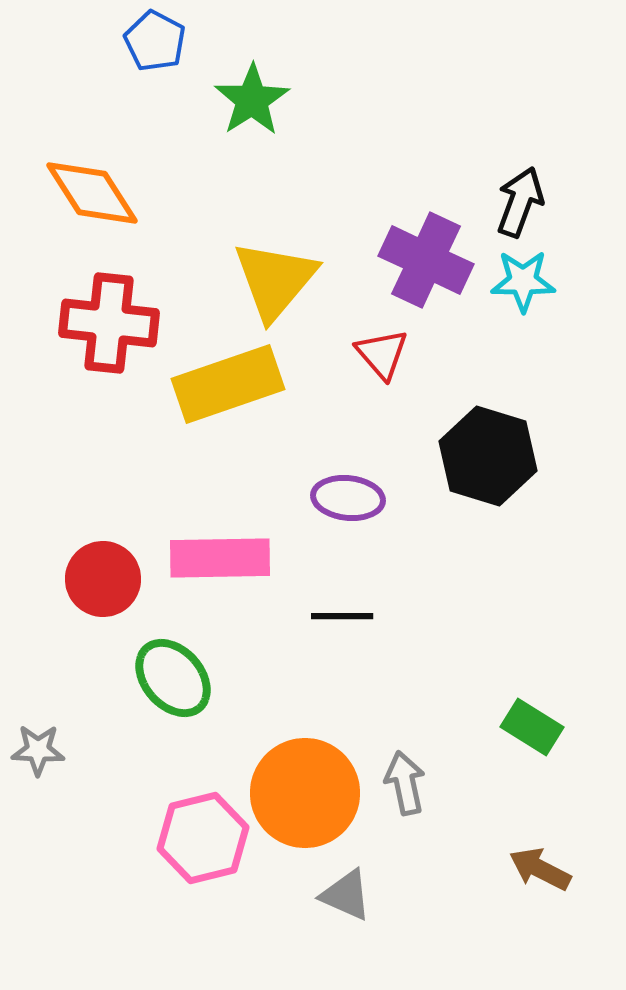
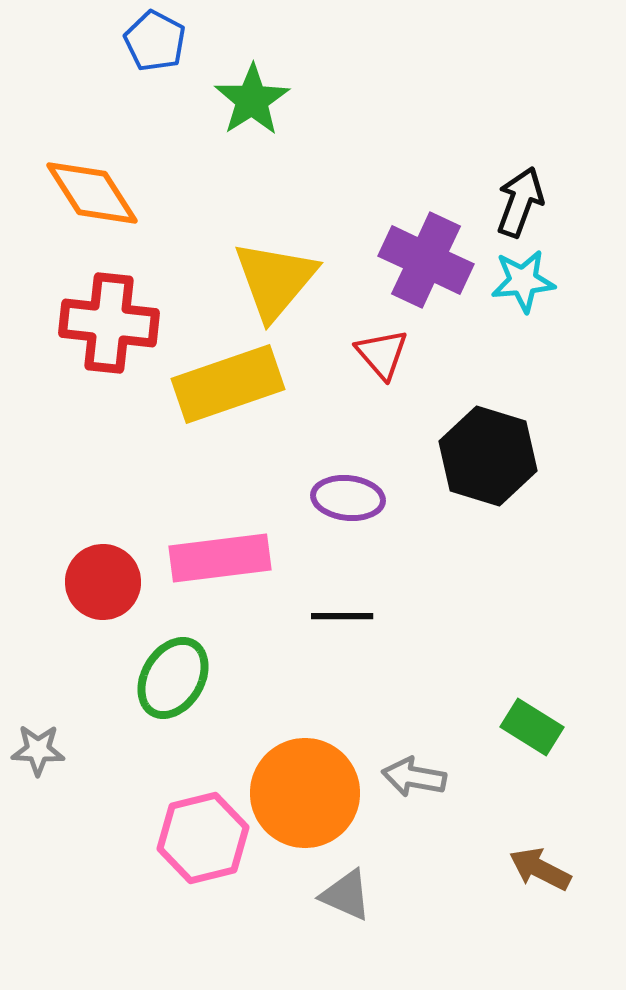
cyan star: rotated 6 degrees counterclockwise
pink rectangle: rotated 6 degrees counterclockwise
red circle: moved 3 px down
green ellipse: rotated 72 degrees clockwise
gray arrow: moved 9 px right, 6 px up; rotated 68 degrees counterclockwise
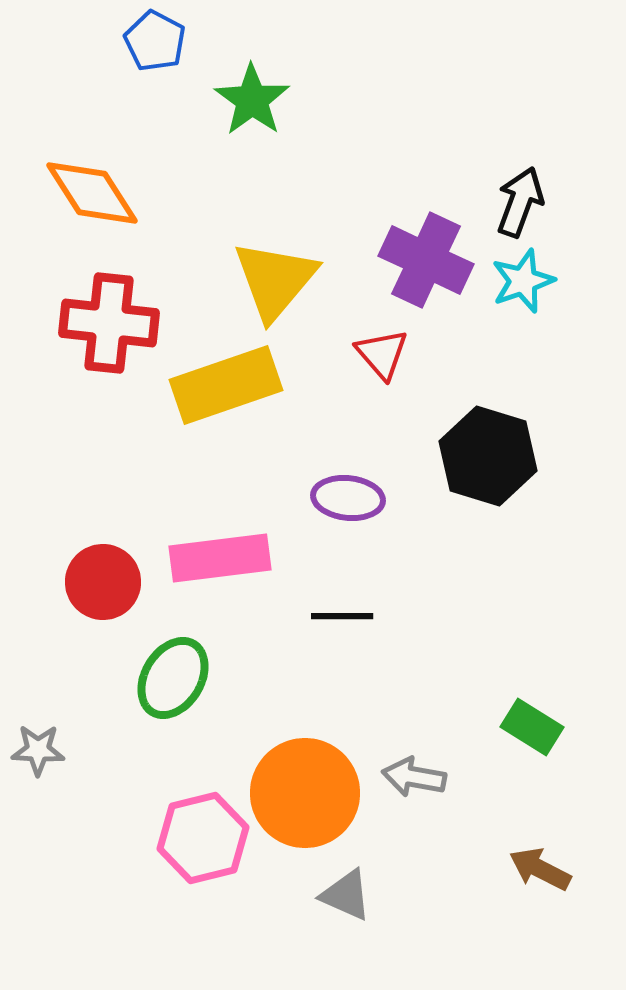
green star: rotated 4 degrees counterclockwise
cyan star: rotated 14 degrees counterclockwise
yellow rectangle: moved 2 px left, 1 px down
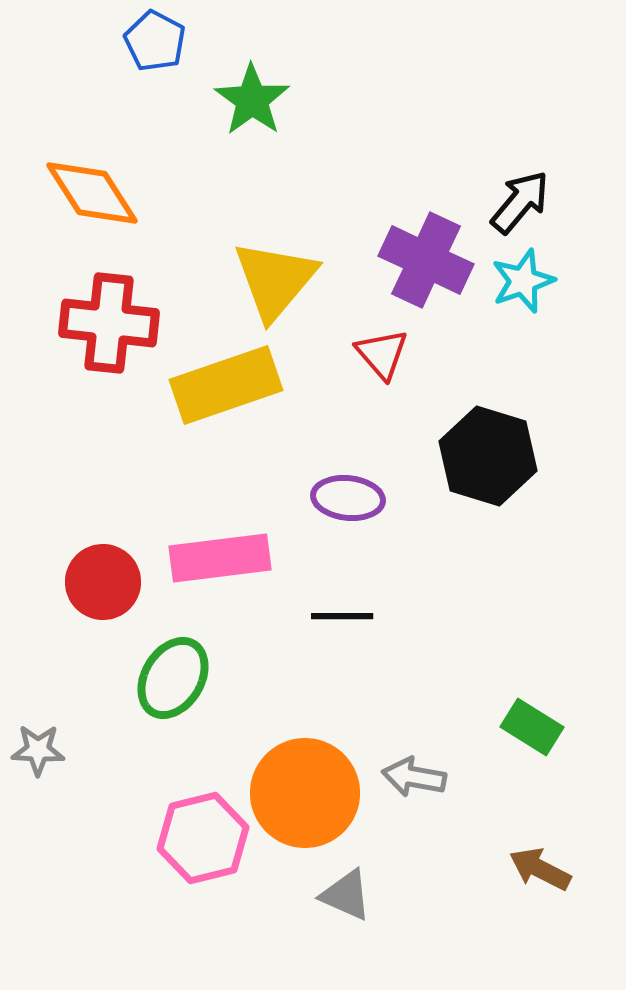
black arrow: rotated 20 degrees clockwise
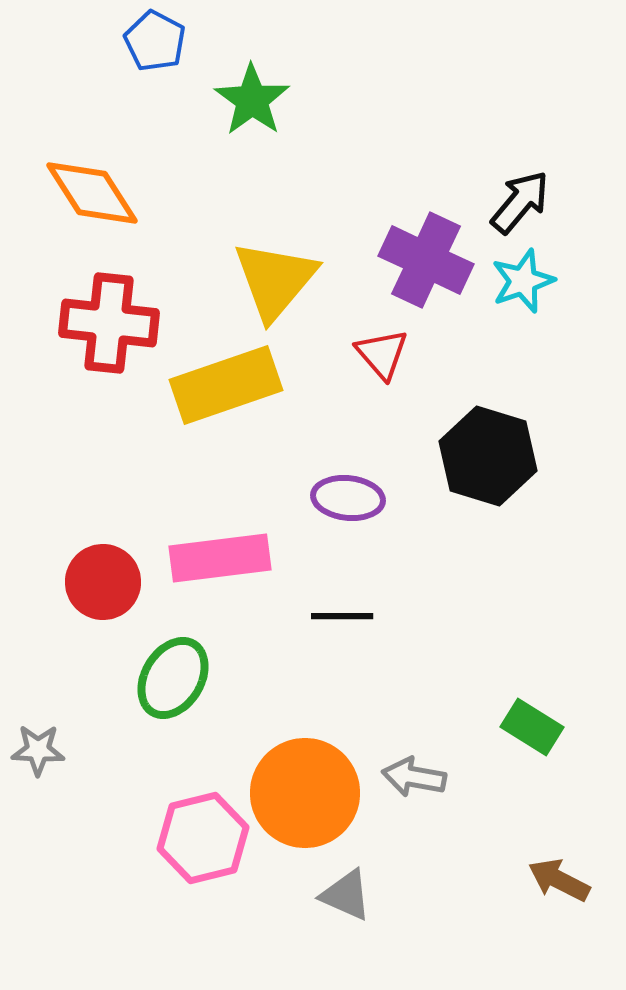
brown arrow: moved 19 px right, 11 px down
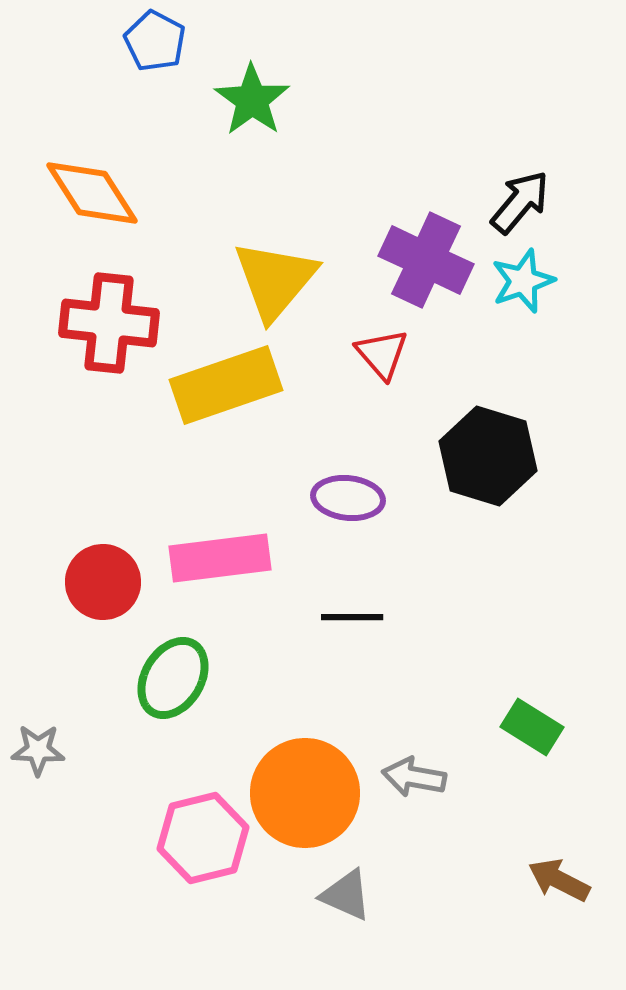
black line: moved 10 px right, 1 px down
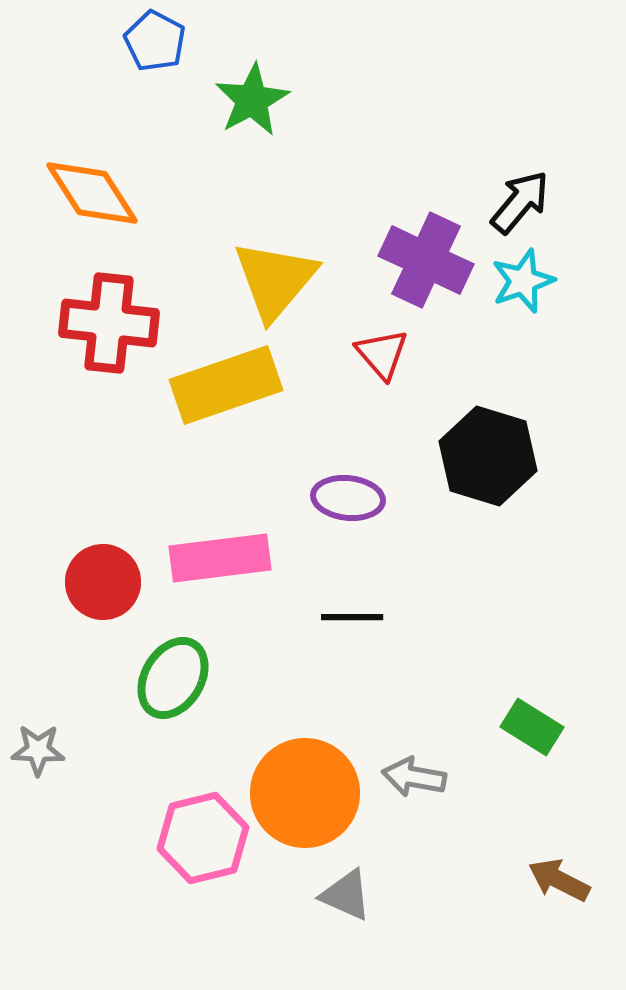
green star: rotated 8 degrees clockwise
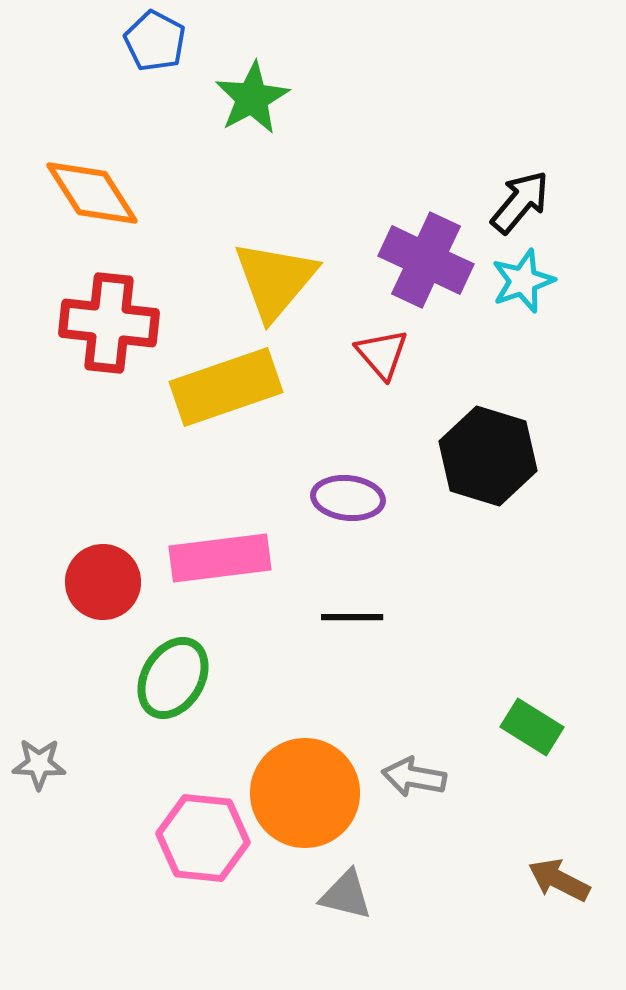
green star: moved 2 px up
yellow rectangle: moved 2 px down
gray star: moved 1 px right, 14 px down
pink hexagon: rotated 20 degrees clockwise
gray triangle: rotated 10 degrees counterclockwise
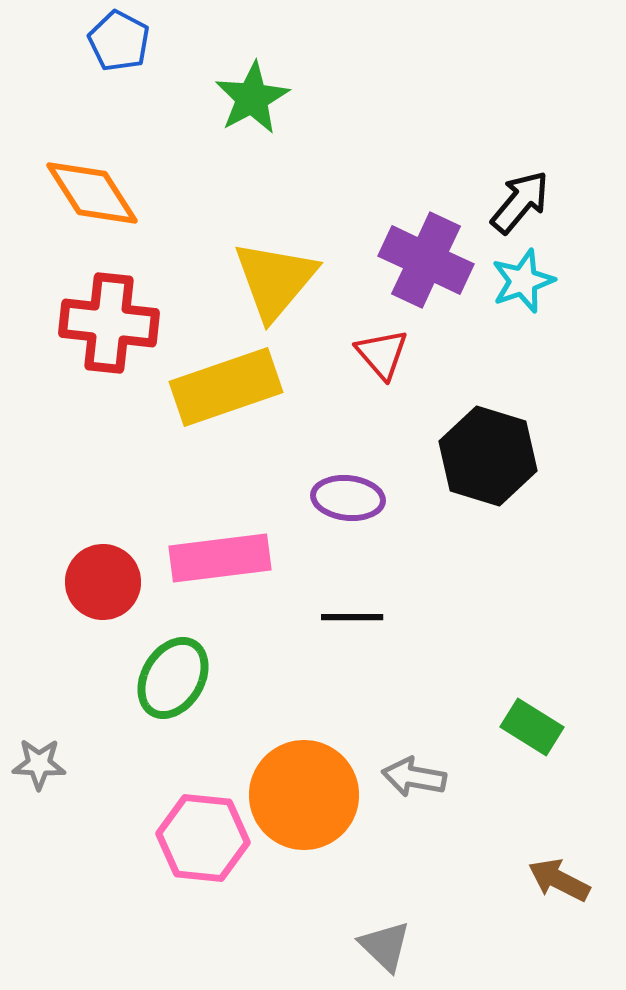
blue pentagon: moved 36 px left
orange circle: moved 1 px left, 2 px down
gray triangle: moved 39 px right, 51 px down; rotated 30 degrees clockwise
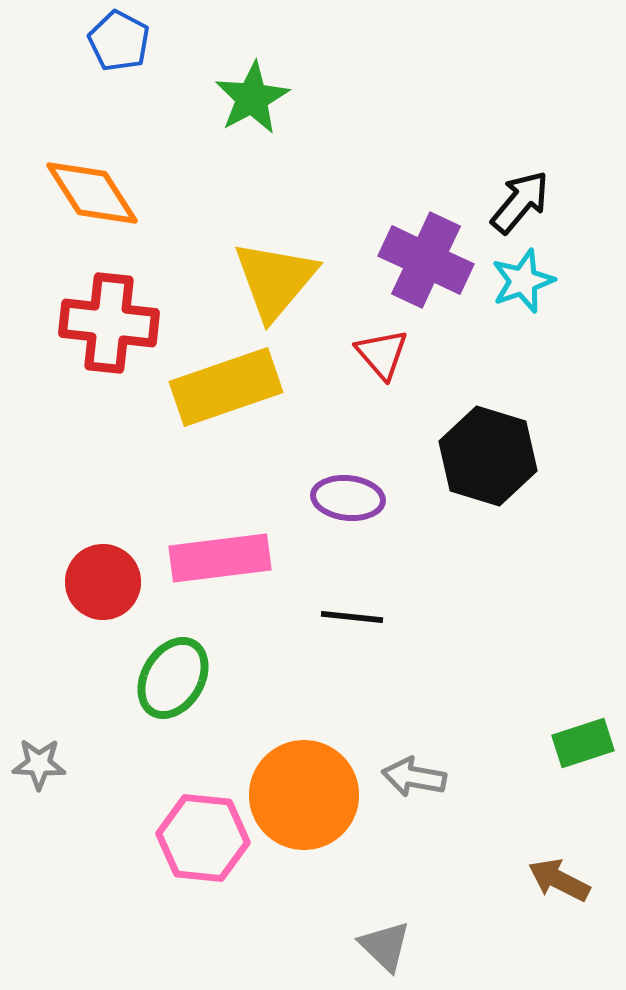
black line: rotated 6 degrees clockwise
green rectangle: moved 51 px right, 16 px down; rotated 50 degrees counterclockwise
